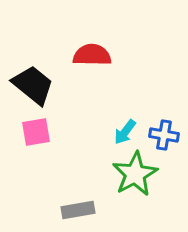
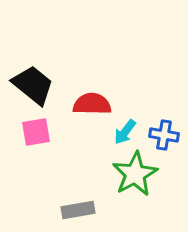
red semicircle: moved 49 px down
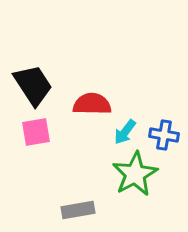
black trapezoid: rotated 18 degrees clockwise
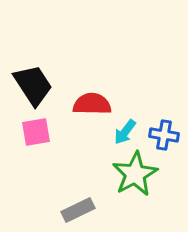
gray rectangle: rotated 16 degrees counterclockwise
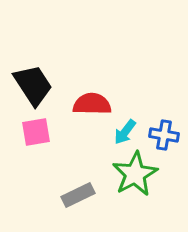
gray rectangle: moved 15 px up
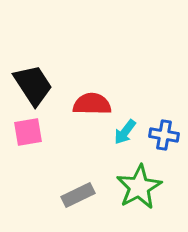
pink square: moved 8 px left
green star: moved 4 px right, 13 px down
